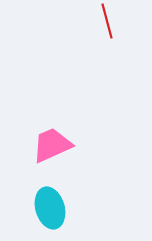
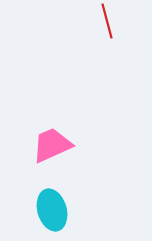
cyan ellipse: moved 2 px right, 2 px down
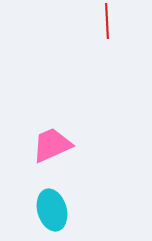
red line: rotated 12 degrees clockwise
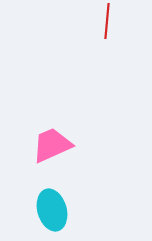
red line: rotated 8 degrees clockwise
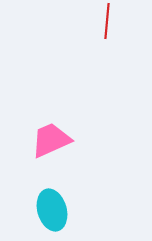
pink trapezoid: moved 1 px left, 5 px up
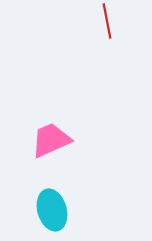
red line: rotated 16 degrees counterclockwise
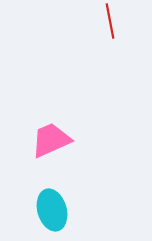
red line: moved 3 px right
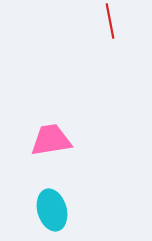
pink trapezoid: rotated 15 degrees clockwise
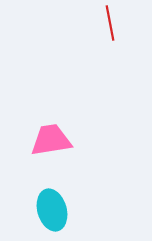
red line: moved 2 px down
